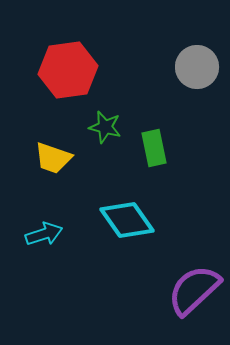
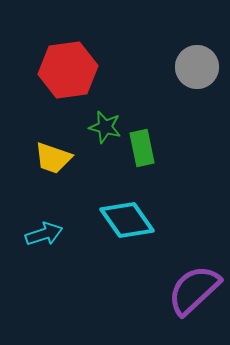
green rectangle: moved 12 px left
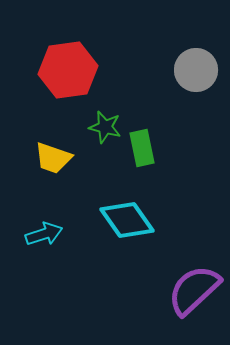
gray circle: moved 1 px left, 3 px down
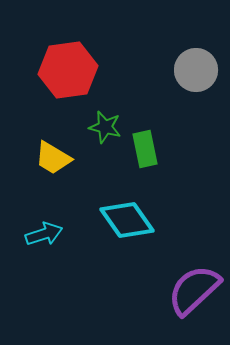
green rectangle: moved 3 px right, 1 px down
yellow trapezoid: rotated 12 degrees clockwise
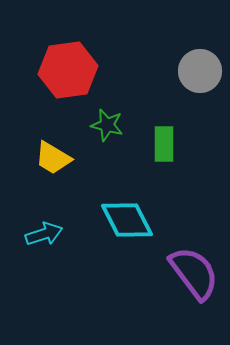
gray circle: moved 4 px right, 1 px down
green star: moved 2 px right, 2 px up
green rectangle: moved 19 px right, 5 px up; rotated 12 degrees clockwise
cyan diamond: rotated 8 degrees clockwise
purple semicircle: moved 17 px up; rotated 96 degrees clockwise
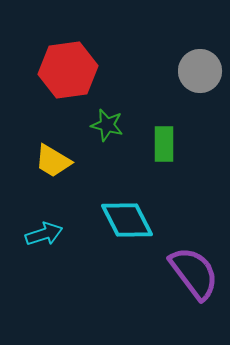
yellow trapezoid: moved 3 px down
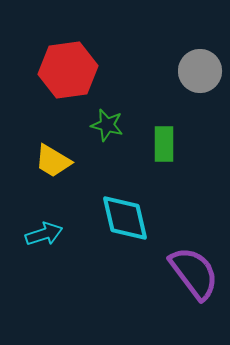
cyan diamond: moved 2 px left, 2 px up; rotated 14 degrees clockwise
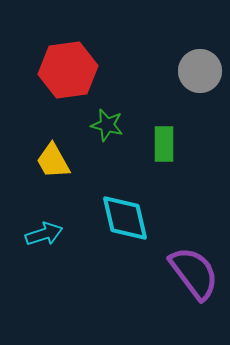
yellow trapezoid: rotated 30 degrees clockwise
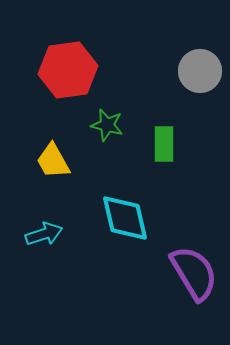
purple semicircle: rotated 6 degrees clockwise
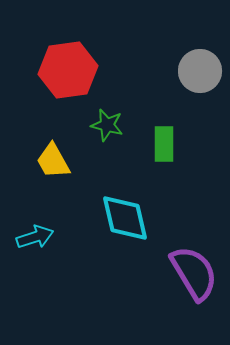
cyan arrow: moved 9 px left, 3 px down
